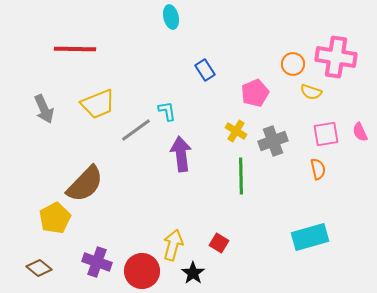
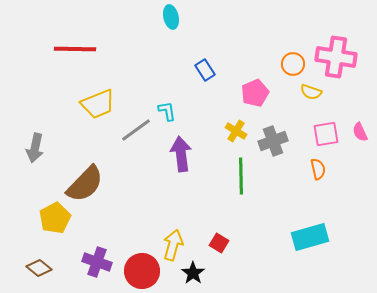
gray arrow: moved 9 px left, 39 px down; rotated 36 degrees clockwise
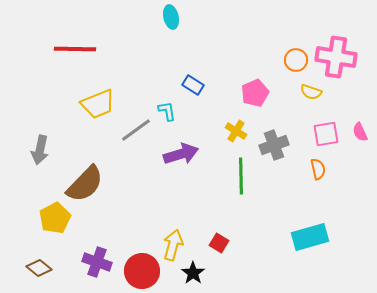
orange circle: moved 3 px right, 4 px up
blue rectangle: moved 12 px left, 15 px down; rotated 25 degrees counterclockwise
gray cross: moved 1 px right, 4 px down
gray arrow: moved 5 px right, 2 px down
purple arrow: rotated 80 degrees clockwise
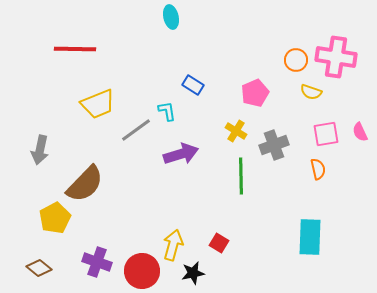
cyan rectangle: rotated 72 degrees counterclockwise
black star: rotated 25 degrees clockwise
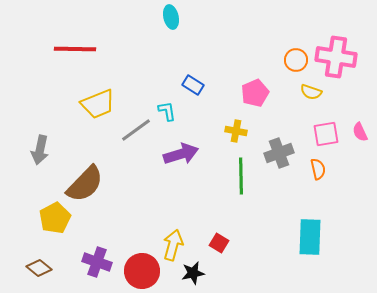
yellow cross: rotated 20 degrees counterclockwise
gray cross: moved 5 px right, 8 px down
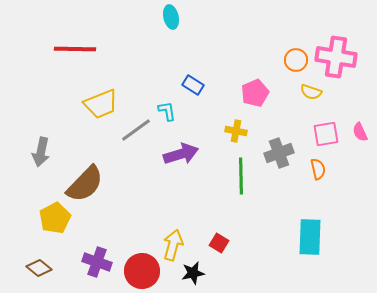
yellow trapezoid: moved 3 px right
gray arrow: moved 1 px right, 2 px down
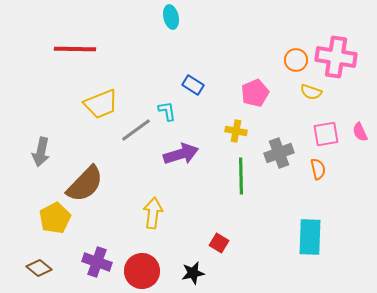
yellow arrow: moved 20 px left, 32 px up; rotated 8 degrees counterclockwise
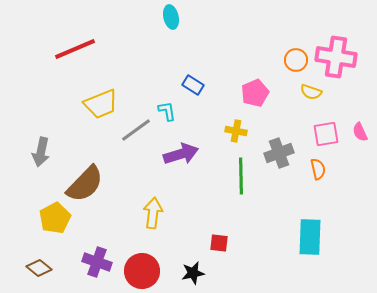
red line: rotated 24 degrees counterclockwise
red square: rotated 24 degrees counterclockwise
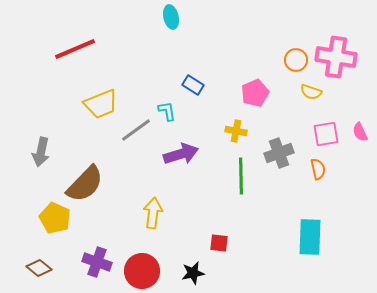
yellow pentagon: rotated 20 degrees counterclockwise
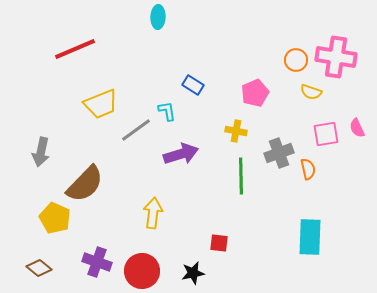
cyan ellipse: moved 13 px left; rotated 15 degrees clockwise
pink semicircle: moved 3 px left, 4 px up
orange semicircle: moved 10 px left
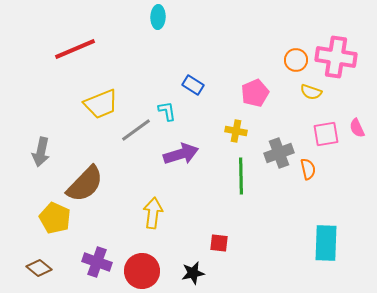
cyan rectangle: moved 16 px right, 6 px down
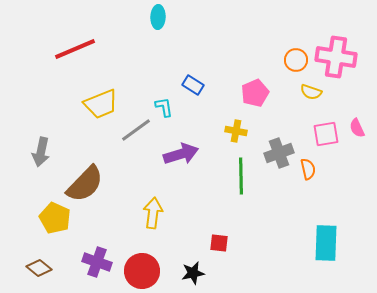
cyan L-shape: moved 3 px left, 4 px up
